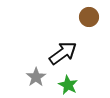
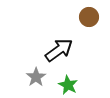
black arrow: moved 4 px left, 3 px up
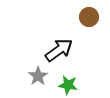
gray star: moved 2 px right, 1 px up
green star: rotated 18 degrees counterclockwise
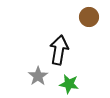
black arrow: rotated 44 degrees counterclockwise
green star: moved 1 px right, 1 px up
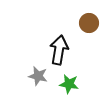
brown circle: moved 6 px down
gray star: rotated 24 degrees counterclockwise
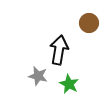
green star: rotated 18 degrees clockwise
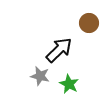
black arrow: rotated 36 degrees clockwise
gray star: moved 2 px right
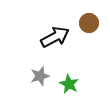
black arrow: moved 4 px left, 13 px up; rotated 16 degrees clockwise
gray star: rotated 30 degrees counterclockwise
